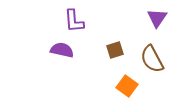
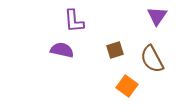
purple triangle: moved 2 px up
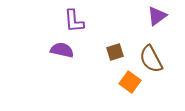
purple triangle: rotated 20 degrees clockwise
brown square: moved 2 px down
brown semicircle: moved 1 px left
orange square: moved 3 px right, 4 px up
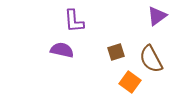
brown square: moved 1 px right
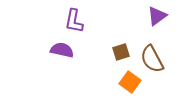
purple L-shape: rotated 15 degrees clockwise
brown square: moved 5 px right
brown semicircle: moved 1 px right
